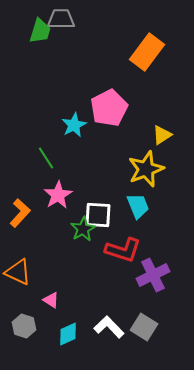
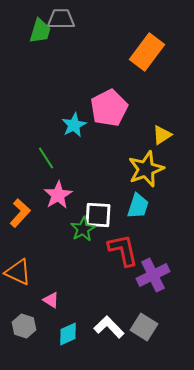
cyan trapezoid: rotated 40 degrees clockwise
red L-shape: rotated 120 degrees counterclockwise
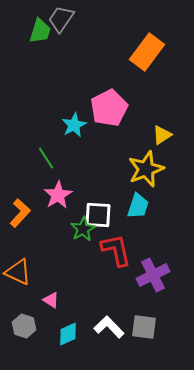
gray trapezoid: rotated 56 degrees counterclockwise
red L-shape: moved 7 px left
gray square: rotated 24 degrees counterclockwise
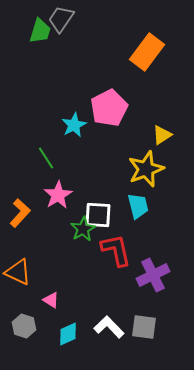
cyan trapezoid: rotated 32 degrees counterclockwise
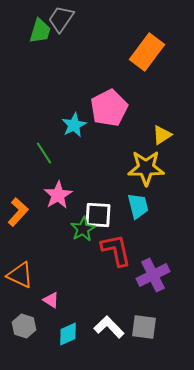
green line: moved 2 px left, 5 px up
yellow star: moved 1 px up; rotated 21 degrees clockwise
orange L-shape: moved 2 px left, 1 px up
orange triangle: moved 2 px right, 3 px down
